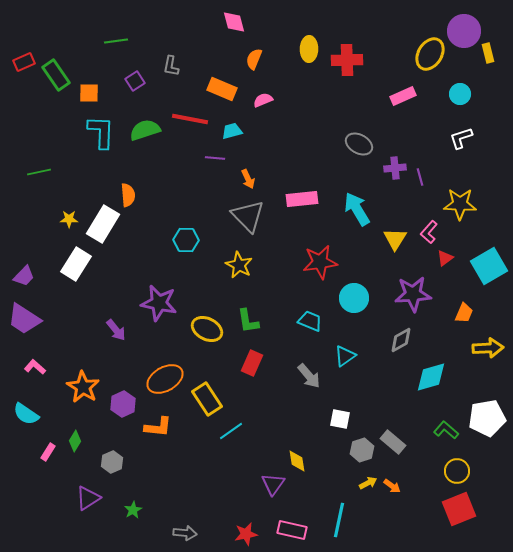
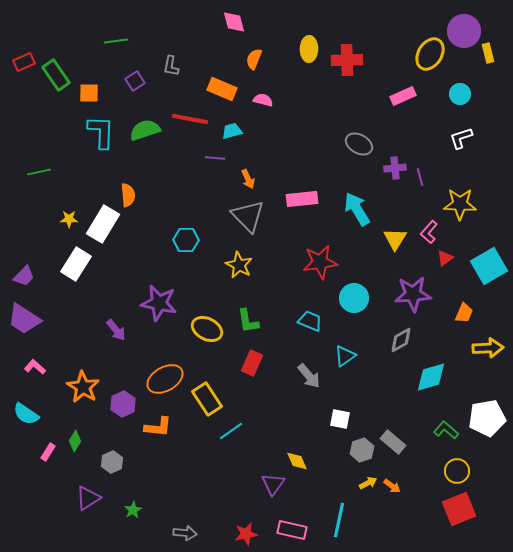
pink semicircle at (263, 100): rotated 36 degrees clockwise
yellow diamond at (297, 461): rotated 15 degrees counterclockwise
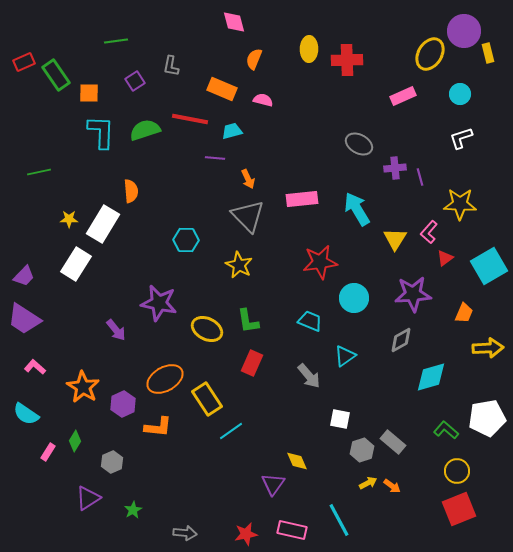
orange semicircle at (128, 195): moved 3 px right, 4 px up
cyan line at (339, 520): rotated 40 degrees counterclockwise
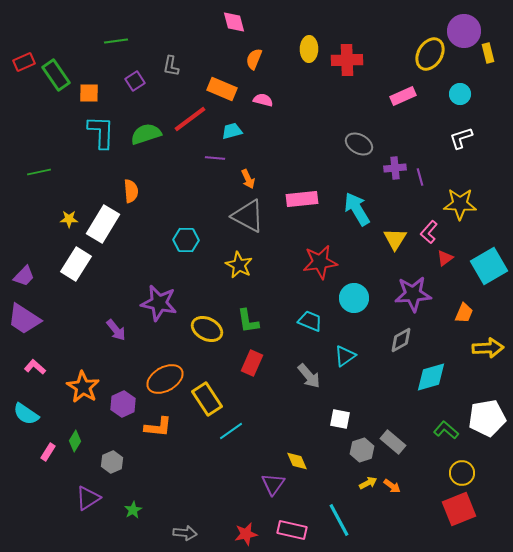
red line at (190, 119): rotated 48 degrees counterclockwise
green semicircle at (145, 130): moved 1 px right, 4 px down
gray triangle at (248, 216): rotated 18 degrees counterclockwise
yellow circle at (457, 471): moved 5 px right, 2 px down
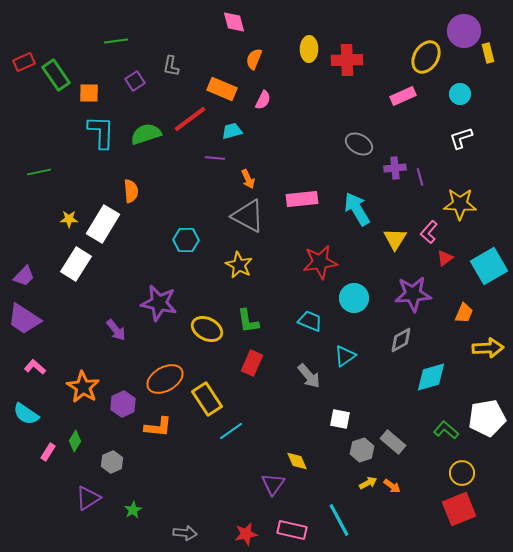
yellow ellipse at (430, 54): moved 4 px left, 3 px down
pink semicircle at (263, 100): rotated 102 degrees clockwise
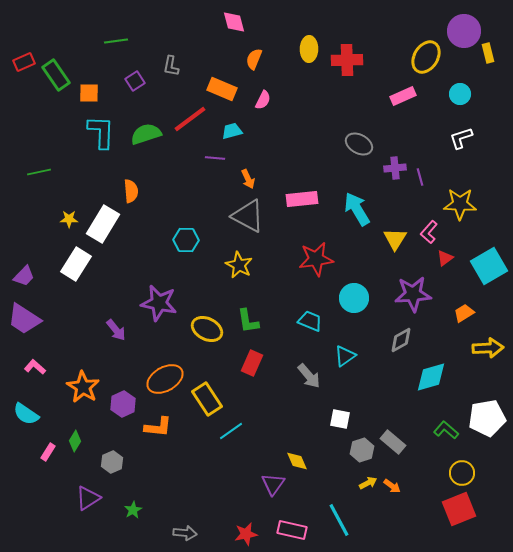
red star at (320, 262): moved 4 px left, 3 px up
orange trapezoid at (464, 313): rotated 145 degrees counterclockwise
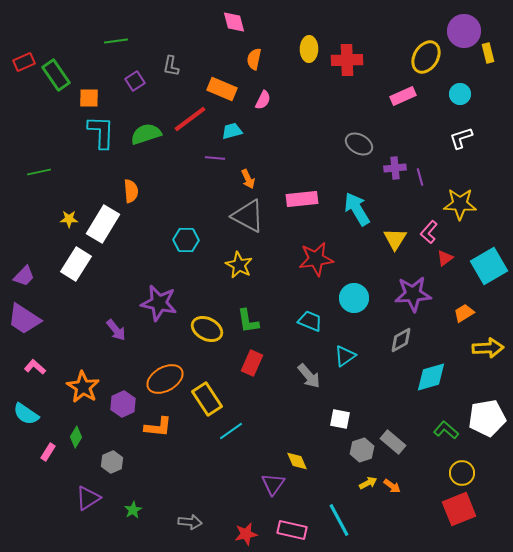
orange semicircle at (254, 59): rotated 10 degrees counterclockwise
orange square at (89, 93): moved 5 px down
green diamond at (75, 441): moved 1 px right, 4 px up
gray arrow at (185, 533): moved 5 px right, 11 px up
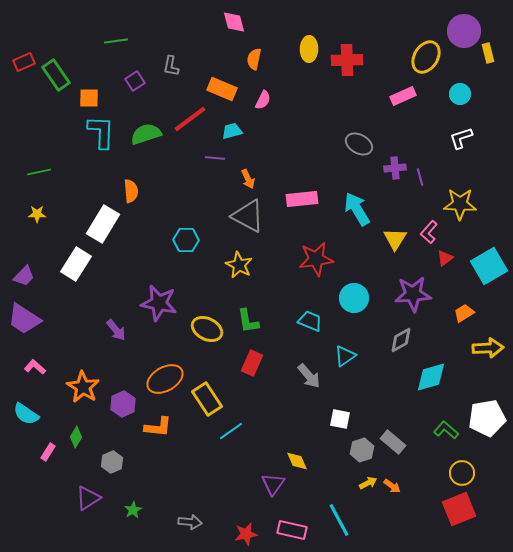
yellow star at (69, 219): moved 32 px left, 5 px up
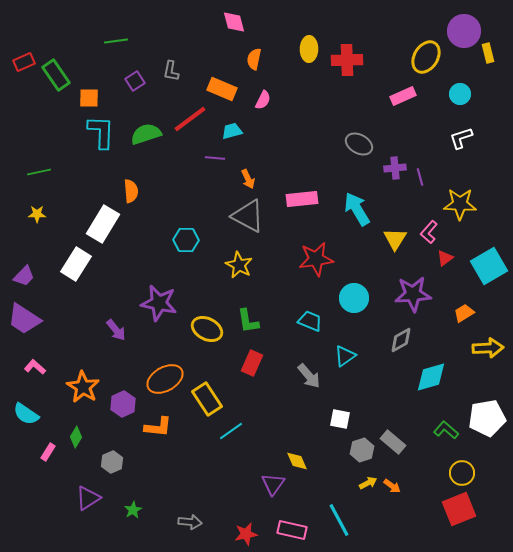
gray L-shape at (171, 66): moved 5 px down
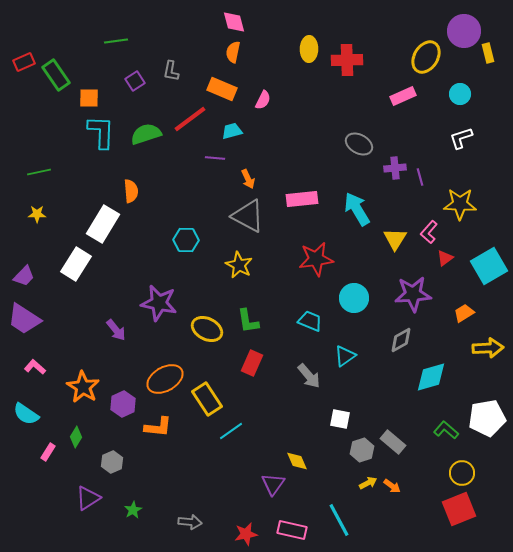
orange semicircle at (254, 59): moved 21 px left, 7 px up
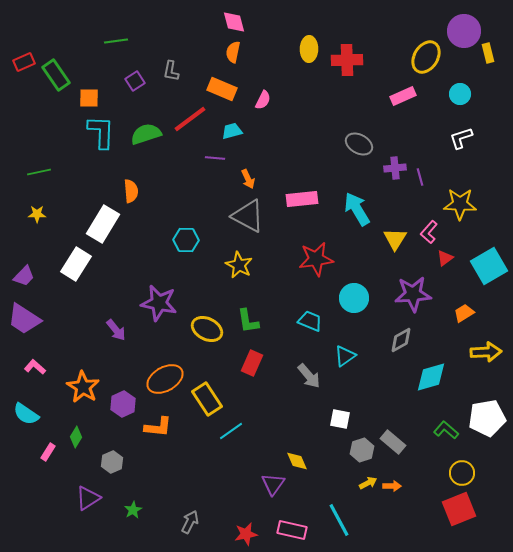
yellow arrow at (488, 348): moved 2 px left, 4 px down
orange arrow at (392, 486): rotated 36 degrees counterclockwise
gray arrow at (190, 522): rotated 70 degrees counterclockwise
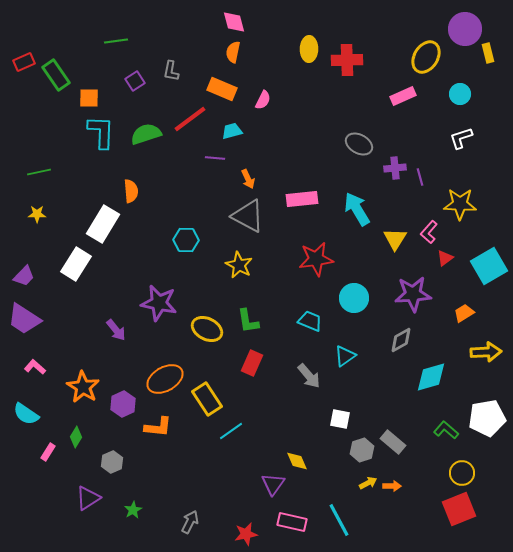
purple circle at (464, 31): moved 1 px right, 2 px up
pink rectangle at (292, 530): moved 8 px up
